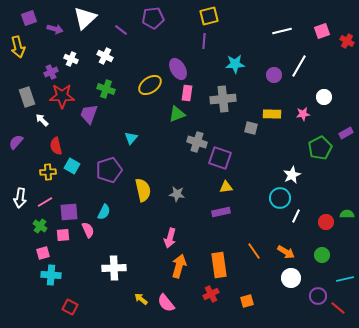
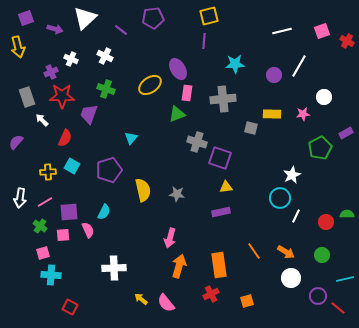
purple square at (29, 18): moved 3 px left
red semicircle at (56, 146): moved 9 px right, 8 px up; rotated 144 degrees counterclockwise
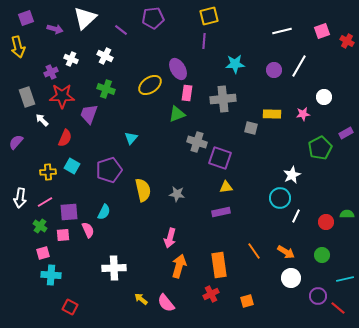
purple circle at (274, 75): moved 5 px up
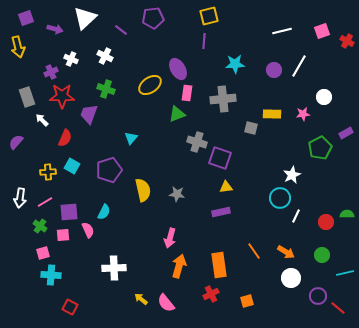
cyan line at (345, 279): moved 6 px up
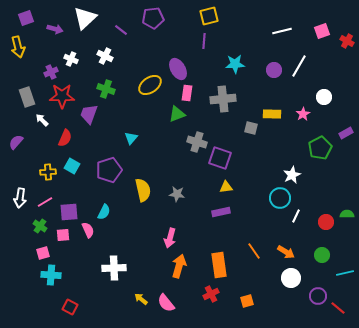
pink star at (303, 114): rotated 24 degrees counterclockwise
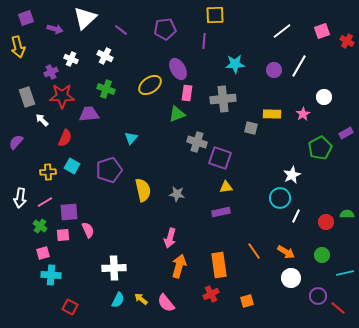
yellow square at (209, 16): moved 6 px right, 1 px up; rotated 12 degrees clockwise
purple pentagon at (153, 18): moved 12 px right, 11 px down
white line at (282, 31): rotated 24 degrees counterclockwise
purple trapezoid at (89, 114): rotated 65 degrees clockwise
cyan semicircle at (104, 212): moved 14 px right, 88 px down
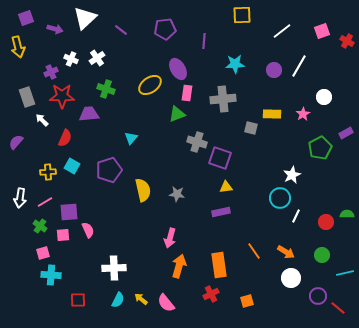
yellow square at (215, 15): moved 27 px right
white cross at (105, 56): moved 8 px left, 2 px down; rotated 28 degrees clockwise
red square at (70, 307): moved 8 px right, 7 px up; rotated 28 degrees counterclockwise
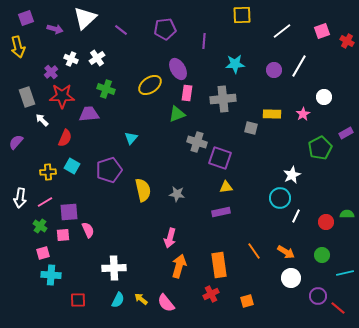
purple cross at (51, 72): rotated 16 degrees counterclockwise
